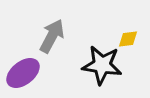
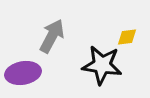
yellow diamond: moved 1 px left, 2 px up
purple ellipse: rotated 28 degrees clockwise
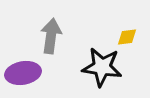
gray arrow: moved 1 px left; rotated 20 degrees counterclockwise
black star: moved 2 px down
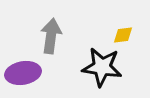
yellow diamond: moved 4 px left, 2 px up
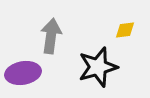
yellow diamond: moved 2 px right, 5 px up
black star: moved 4 px left; rotated 24 degrees counterclockwise
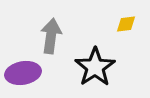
yellow diamond: moved 1 px right, 6 px up
black star: moved 3 px left; rotated 18 degrees counterclockwise
